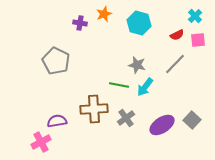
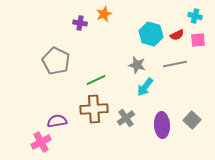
cyan cross: rotated 32 degrees counterclockwise
cyan hexagon: moved 12 px right, 11 px down
gray line: rotated 35 degrees clockwise
green line: moved 23 px left, 5 px up; rotated 36 degrees counterclockwise
purple ellipse: rotated 60 degrees counterclockwise
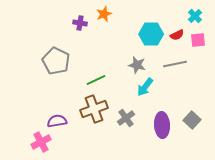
cyan cross: rotated 32 degrees clockwise
cyan hexagon: rotated 15 degrees counterclockwise
brown cross: rotated 16 degrees counterclockwise
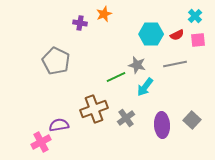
green line: moved 20 px right, 3 px up
purple semicircle: moved 2 px right, 4 px down
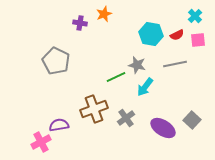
cyan hexagon: rotated 10 degrees clockwise
purple ellipse: moved 1 px right, 3 px down; rotated 55 degrees counterclockwise
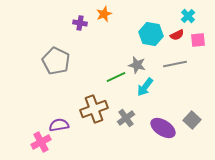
cyan cross: moved 7 px left
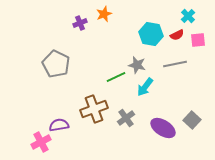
purple cross: rotated 32 degrees counterclockwise
gray pentagon: moved 3 px down
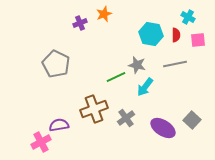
cyan cross: moved 1 px down; rotated 16 degrees counterclockwise
red semicircle: moved 1 px left; rotated 64 degrees counterclockwise
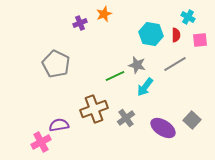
pink square: moved 2 px right
gray line: rotated 20 degrees counterclockwise
green line: moved 1 px left, 1 px up
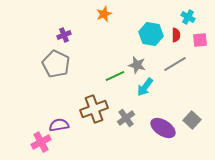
purple cross: moved 16 px left, 12 px down
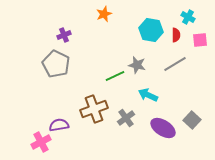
cyan hexagon: moved 4 px up
cyan arrow: moved 3 px right, 8 px down; rotated 78 degrees clockwise
